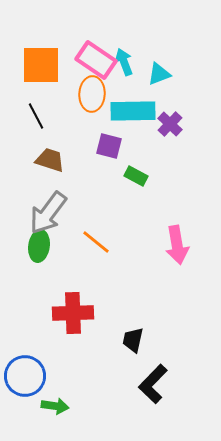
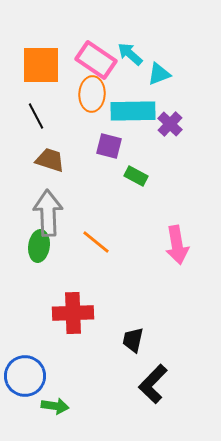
cyan arrow: moved 6 px right, 8 px up; rotated 28 degrees counterclockwise
gray arrow: rotated 141 degrees clockwise
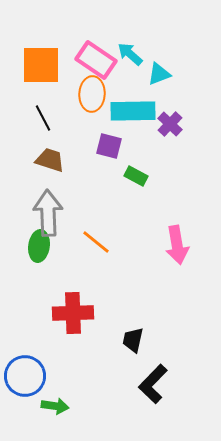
black line: moved 7 px right, 2 px down
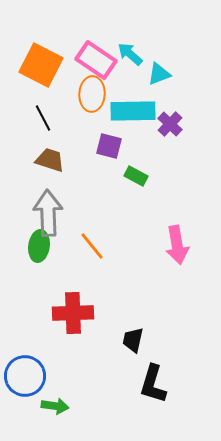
orange square: rotated 27 degrees clockwise
orange line: moved 4 px left, 4 px down; rotated 12 degrees clockwise
black L-shape: rotated 27 degrees counterclockwise
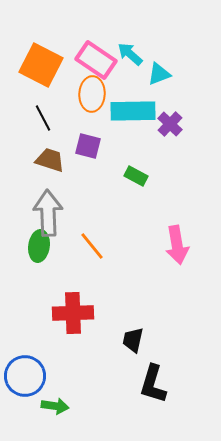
purple square: moved 21 px left
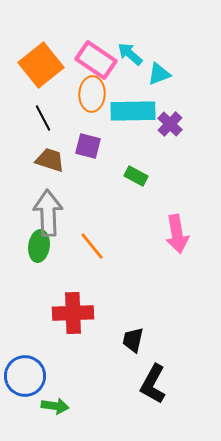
orange square: rotated 24 degrees clockwise
pink arrow: moved 11 px up
black L-shape: rotated 12 degrees clockwise
